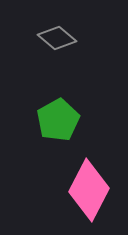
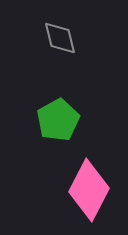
gray diamond: moved 3 px right; rotated 36 degrees clockwise
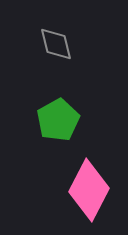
gray diamond: moved 4 px left, 6 px down
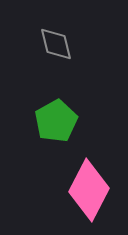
green pentagon: moved 2 px left, 1 px down
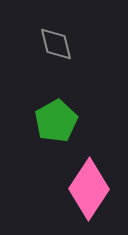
pink diamond: moved 1 px up; rotated 6 degrees clockwise
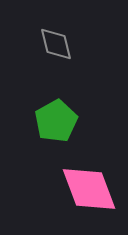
pink diamond: rotated 54 degrees counterclockwise
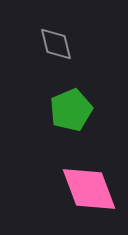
green pentagon: moved 15 px right, 11 px up; rotated 6 degrees clockwise
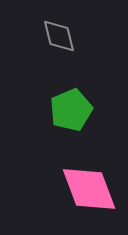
gray diamond: moved 3 px right, 8 px up
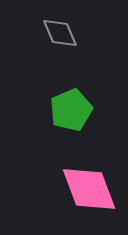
gray diamond: moved 1 px right, 3 px up; rotated 9 degrees counterclockwise
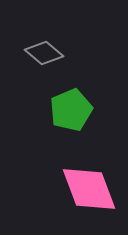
gray diamond: moved 16 px left, 20 px down; rotated 27 degrees counterclockwise
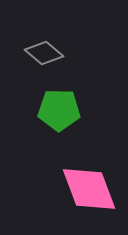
green pentagon: moved 12 px left; rotated 24 degrees clockwise
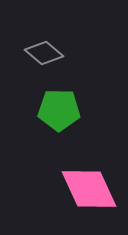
pink diamond: rotated 4 degrees counterclockwise
